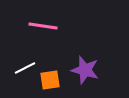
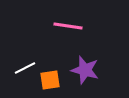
pink line: moved 25 px right
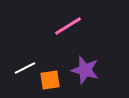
pink line: rotated 40 degrees counterclockwise
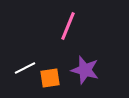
pink line: rotated 36 degrees counterclockwise
orange square: moved 2 px up
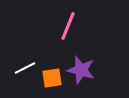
purple star: moved 4 px left
orange square: moved 2 px right
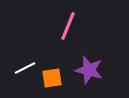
purple star: moved 8 px right
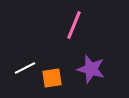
pink line: moved 6 px right, 1 px up
purple star: moved 2 px right, 1 px up
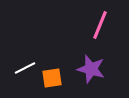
pink line: moved 26 px right
